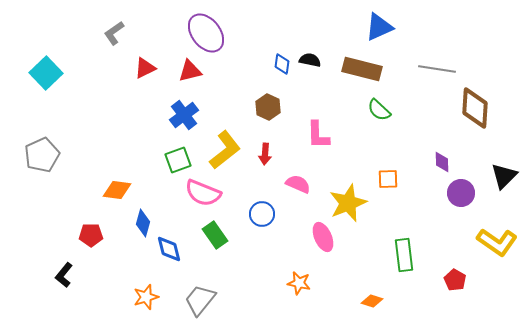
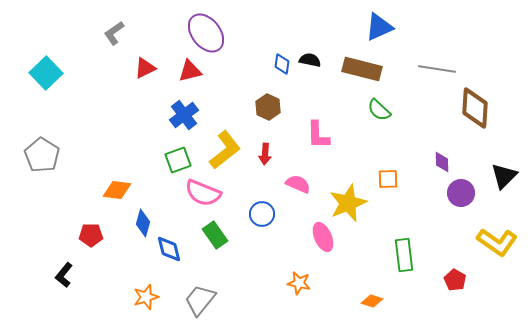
gray pentagon at (42, 155): rotated 16 degrees counterclockwise
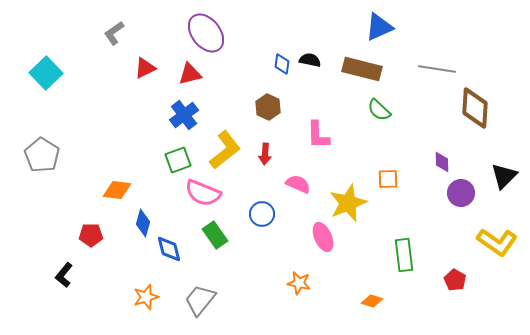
red triangle at (190, 71): moved 3 px down
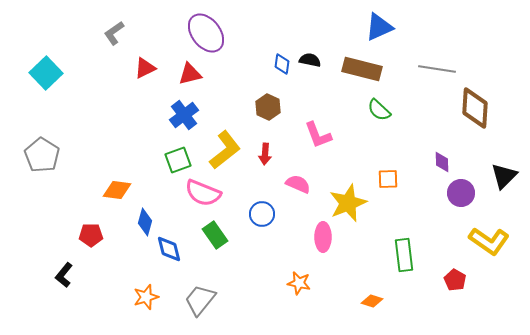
pink L-shape at (318, 135): rotated 20 degrees counterclockwise
blue diamond at (143, 223): moved 2 px right, 1 px up
pink ellipse at (323, 237): rotated 24 degrees clockwise
yellow L-shape at (497, 242): moved 8 px left, 1 px up
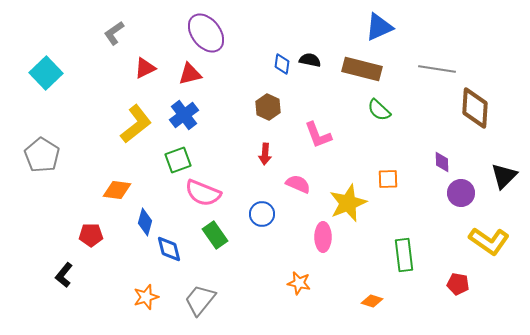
yellow L-shape at (225, 150): moved 89 px left, 26 px up
red pentagon at (455, 280): moved 3 px right, 4 px down; rotated 20 degrees counterclockwise
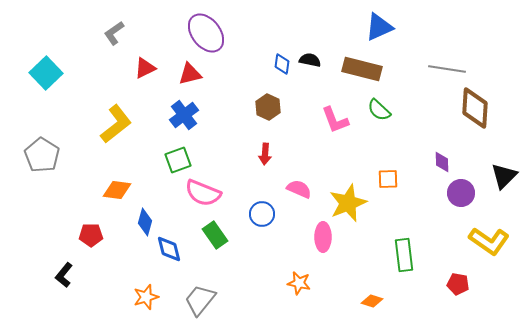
gray line at (437, 69): moved 10 px right
yellow L-shape at (136, 124): moved 20 px left
pink L-shape at (318, 135): moved 17 px right, 15 px up
pink semicircle at (298, 184): moved 1 px right, 5 px down
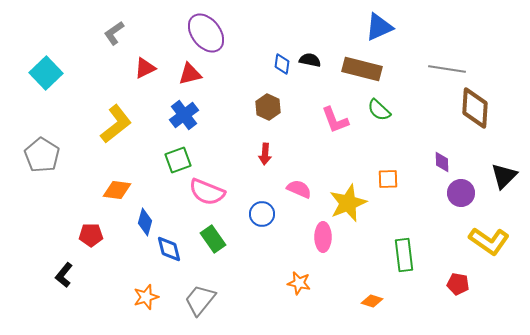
pink semicircle at (203, 193): moved 4 px right, 1 px up
green rectangle at (215, 235): moved 2 px left, 4 px down
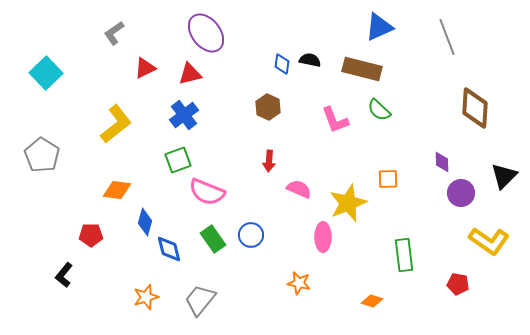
gray line at (447, 69): moved 32 px up; rotated 60 degrees clockwise
red arrow at (265, 154): moved 4 px right, 7 px down
blue circle at (262, 214): moved 11 px left, 21 px down
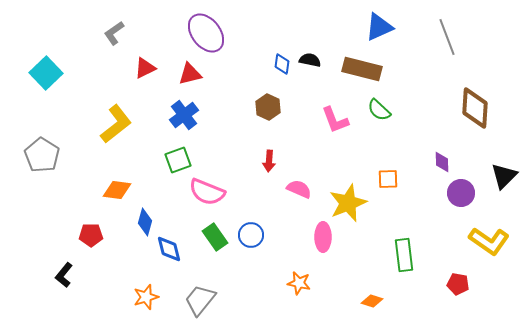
green rectangle at (213, 239): moved 2 px right, 2 px up
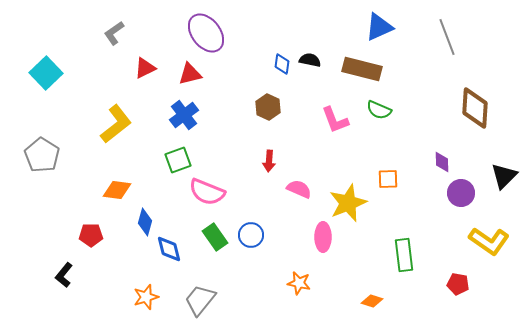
green semicircle at (379, 110): rotated 20 degrees counterclockwise
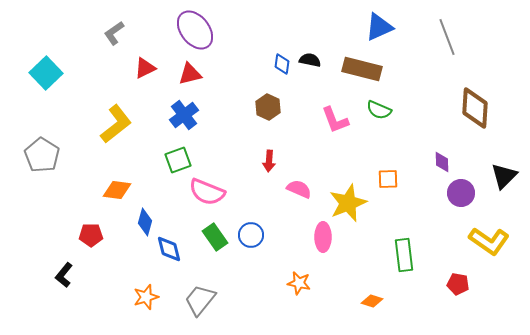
purple ellipse at (206, 33): moved 11 px left, 3 px up
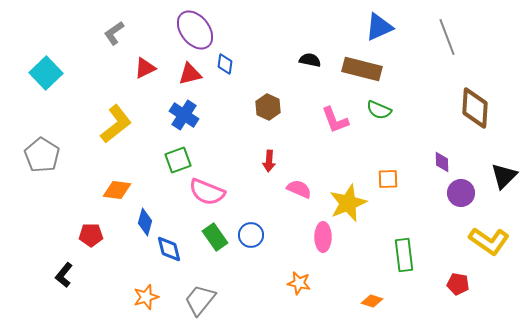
blue diamond at (282, 64): moved 57 px left
blue cross at (184, 115): rotated 20 degrees counterclockwise
